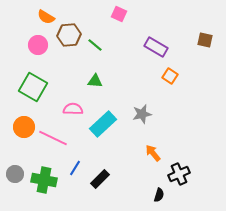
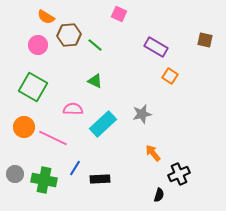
green triangle: rotated 21 degrees clockwise
black rectangle: rotated 42 degrees clockwise
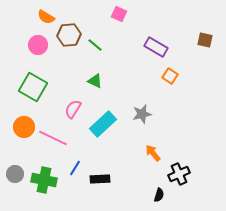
pink semicircle: rotated 60 degrees counterclockwise
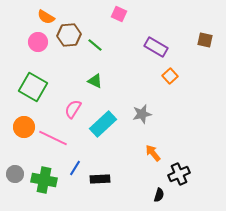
pink circle: moved 3 px up
orange square: rotated 14 degrees clockwise
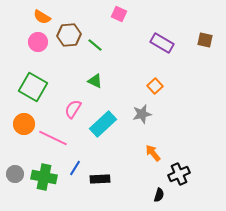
orange semicircle: moved 4 px left
purple rectangle: moved 6 px right, 4 px up
orange square: moved 15 px left, 10 px down
orange circle: moved 3 px up
green cross: moved 3 px up
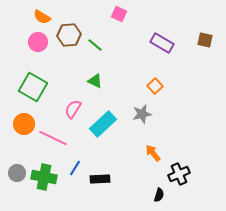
gray circle: moved 2 px right, 1 px up
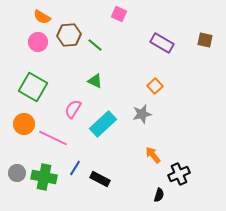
orange arrow: moved 2 px down
black rectangle: rotated 30 degrees clockwise
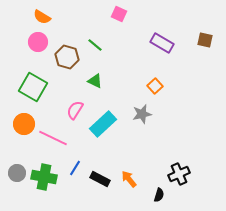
brown hexagon: moved 2 px left, 22 px down; rotated 20 degrees clockwise
pink semicircle: moved 2 px right, 1 px down
orange arrow: moved 24 px left, 24 px down
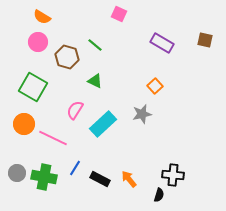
black cross: moved 6 px left, 1 px down; rotated 30 degrees clockwise
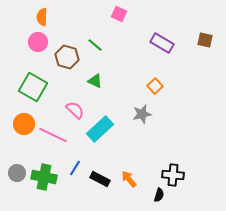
orange semicircle: rotated 60 degrees clockwise
pink semicircle: rotated 102 degrees clockwise
cyan rectangle: moved 3 px left, 5 px down
pink line: moved 3 px up
